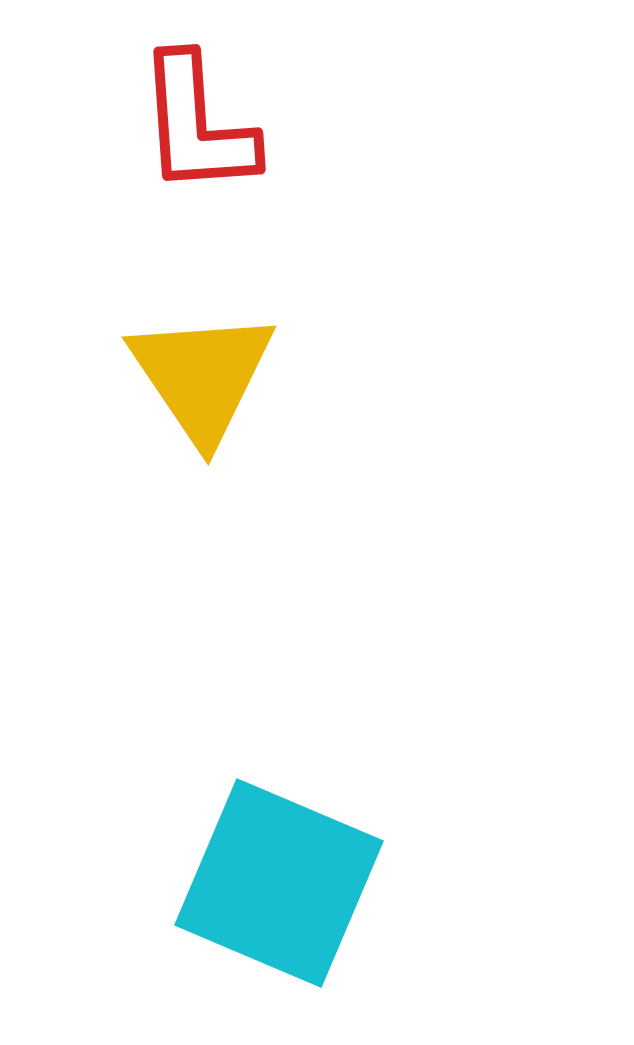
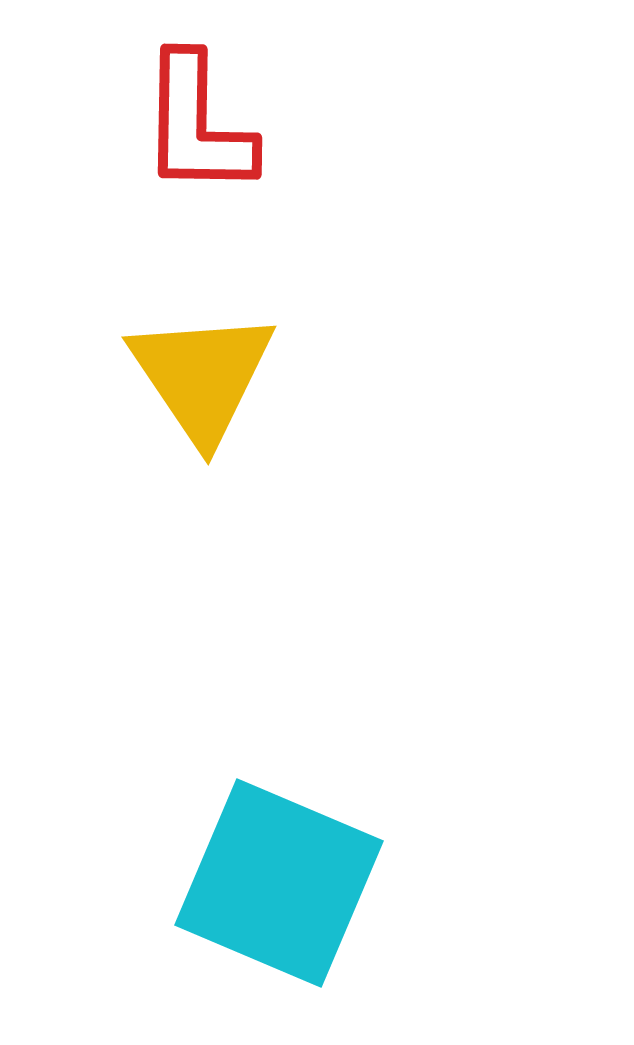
red L-shape: rotated 5 degrees clockwise
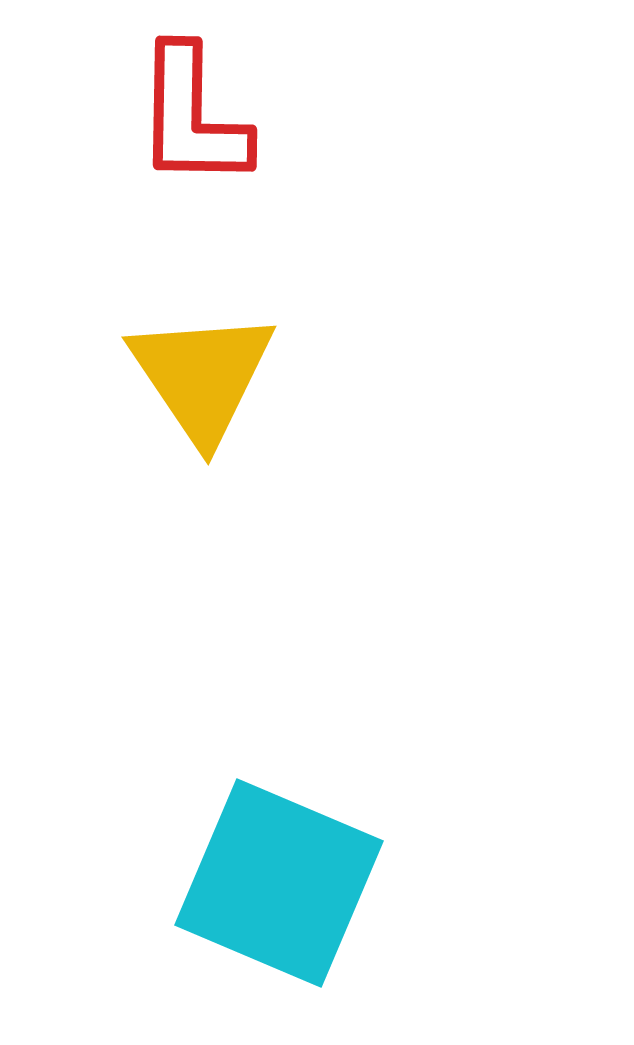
red L-shape: moved 5 px left, 8 px up
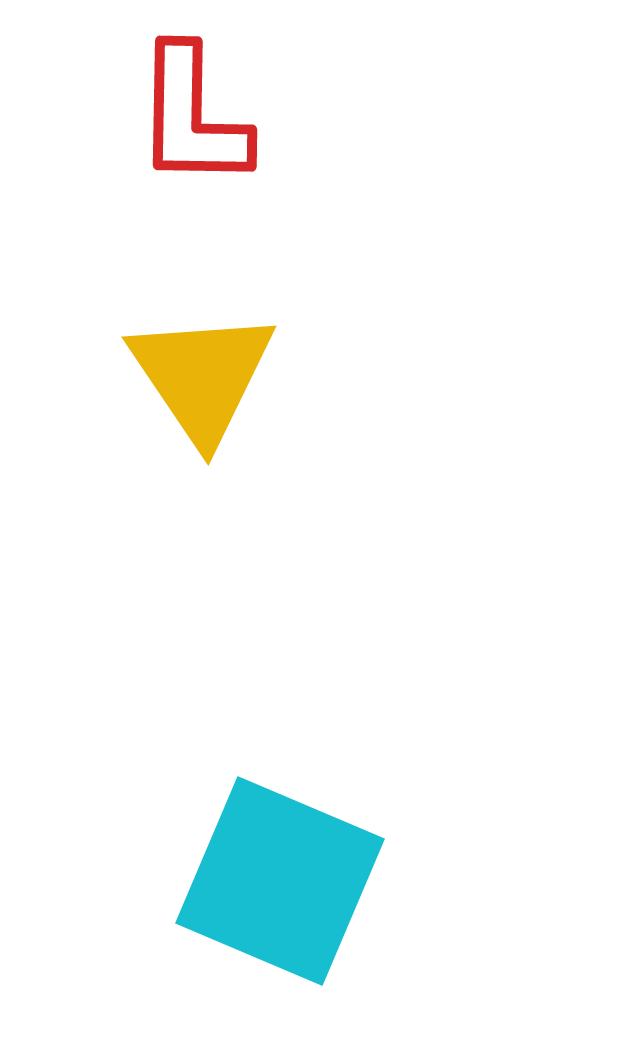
cyan square: moved 1 px right, 2 px up
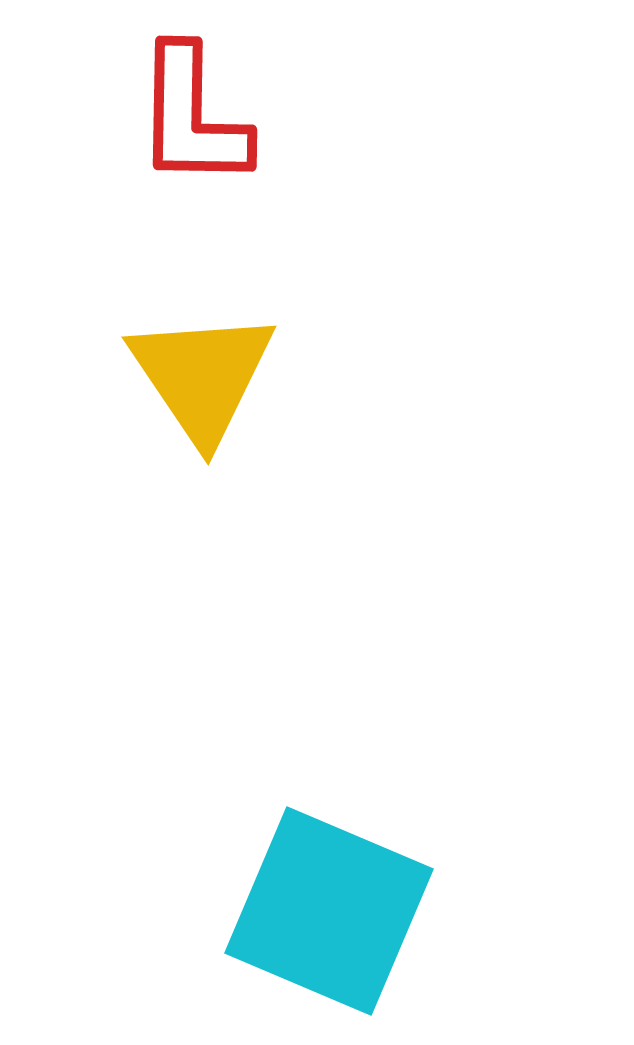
cyan square: moved 49 px right, 30 px down
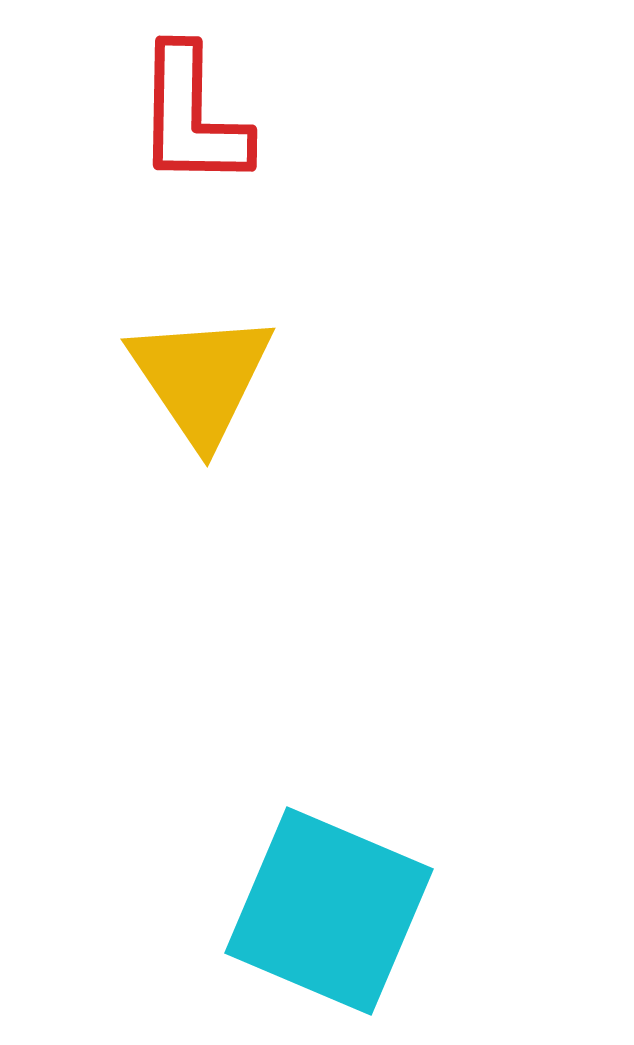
yellow triangle: moved 1 px left, 2 px down
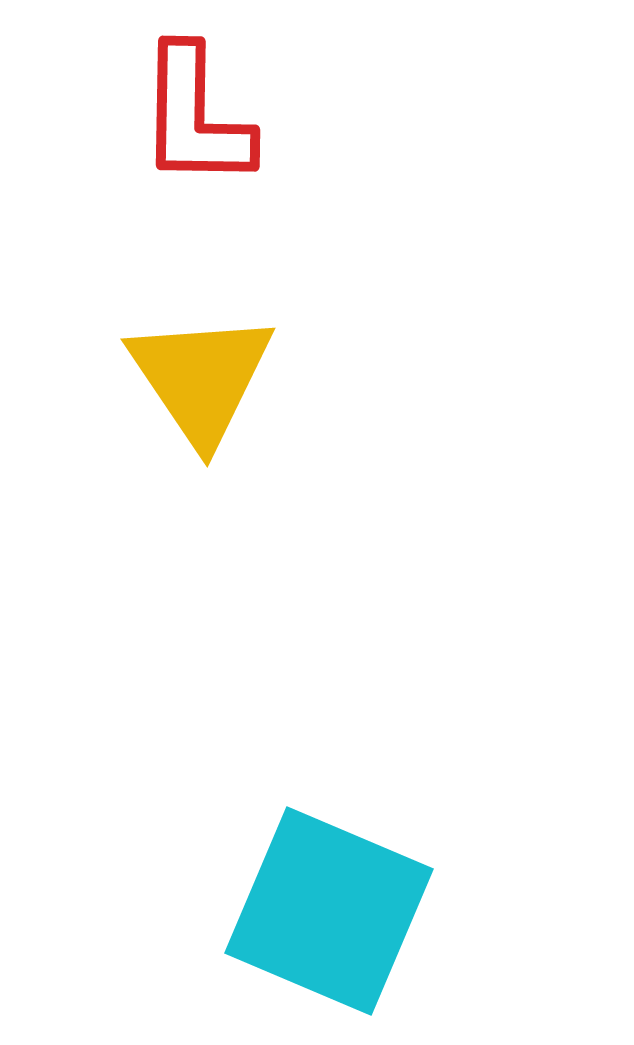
red L-shape: moved 3 px right
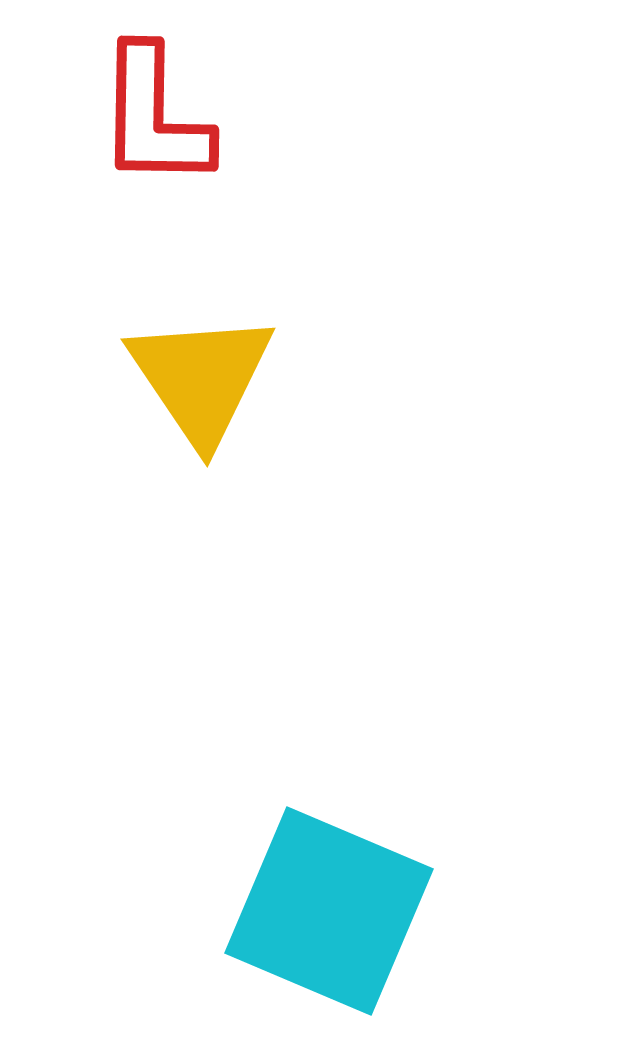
red L-shape: moved 41 px left
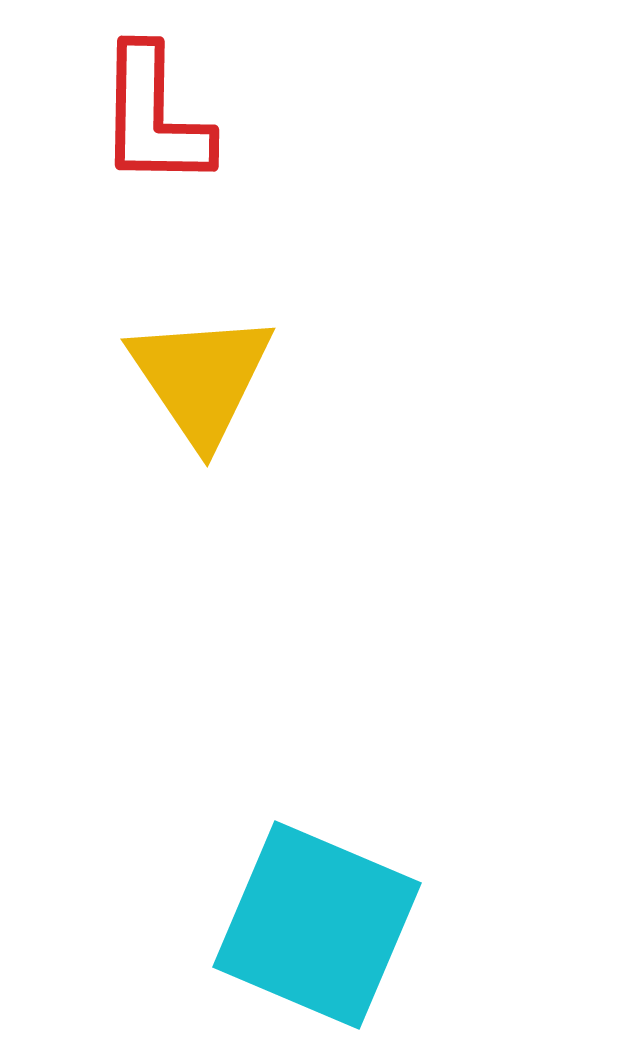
cyan square: moved 12 px left, 14 px down
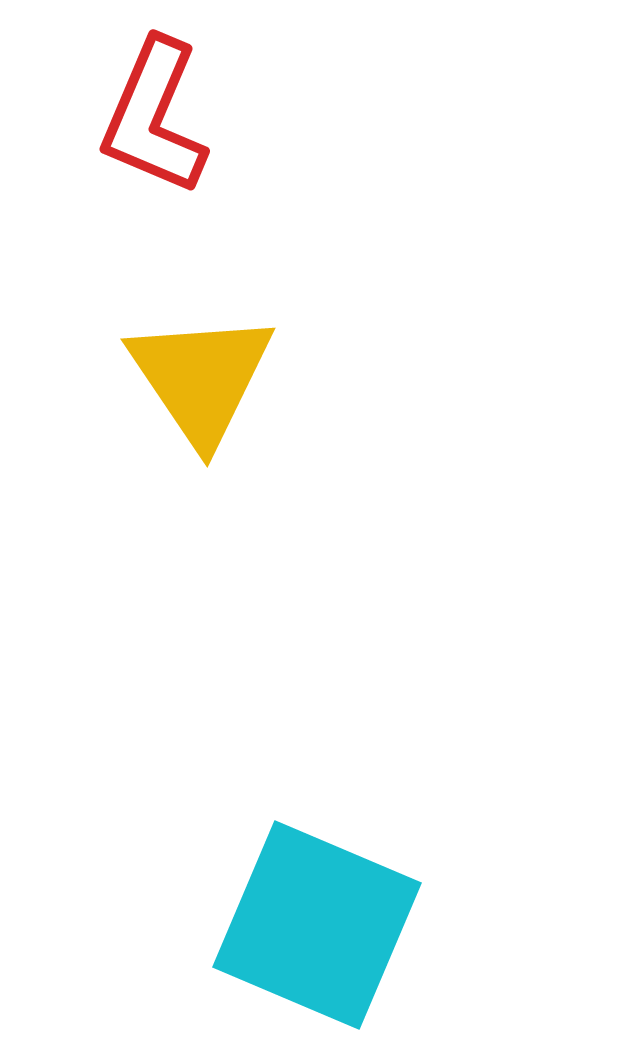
red L-shape: rotated 22 degrees clockwise
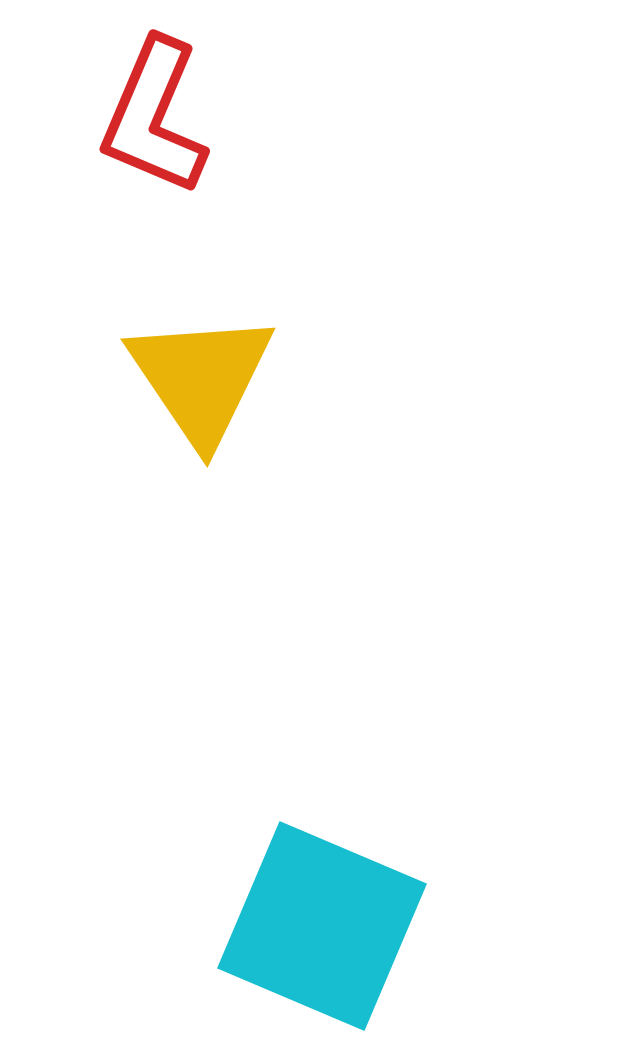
cyan square: moved 5 px right, 1 px down
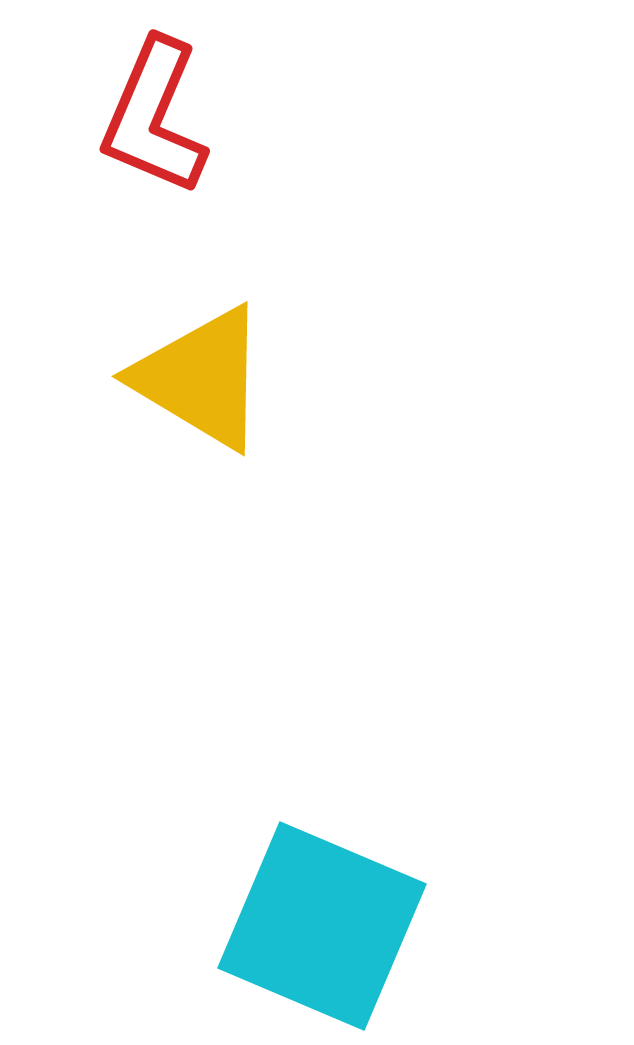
yellow triangle: rotated 25 degrees counterclockwise
